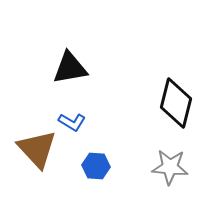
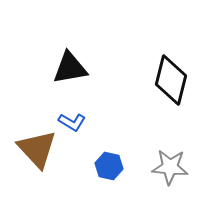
black diamond: moved 5 px left, 23 px up
blue hexagon: moved 13 px right; rotated 8 degrees clockwise
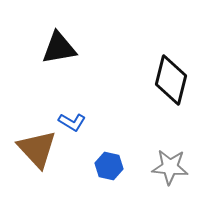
black triangle: moved 11 px left, 20 px up
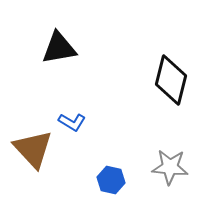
brown triangle: moved 4 px left
blue hexagon: moved 2 px right, 14 px down
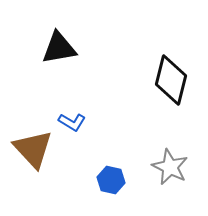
gray star: rotated 21 degrees clockwise
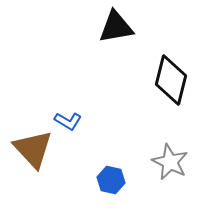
black triangle: moved 57 px right, 21 px up
blue L-shape: moved 4 px left, 1 px up
gray star: moved 5 px up
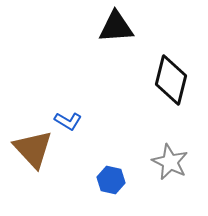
black triangle: rotated 6 degrees clockwise
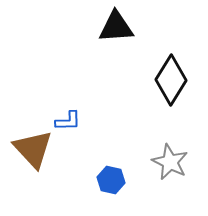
black diamond: rotated 18 degrees clockwise
blue L-shape: rotated 32 degrees counterclockwise
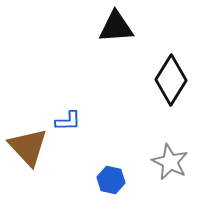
brown triangle: moved 5 px left, 2 px up
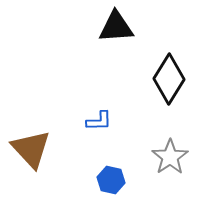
black diamond: moved 2 px left, 1 px up
blue L-shape: moved 31 px right
brown triangle: moved 3 px right, 2 px down
gray star: moved 5 px up; rotated 12 degrees clockwise
